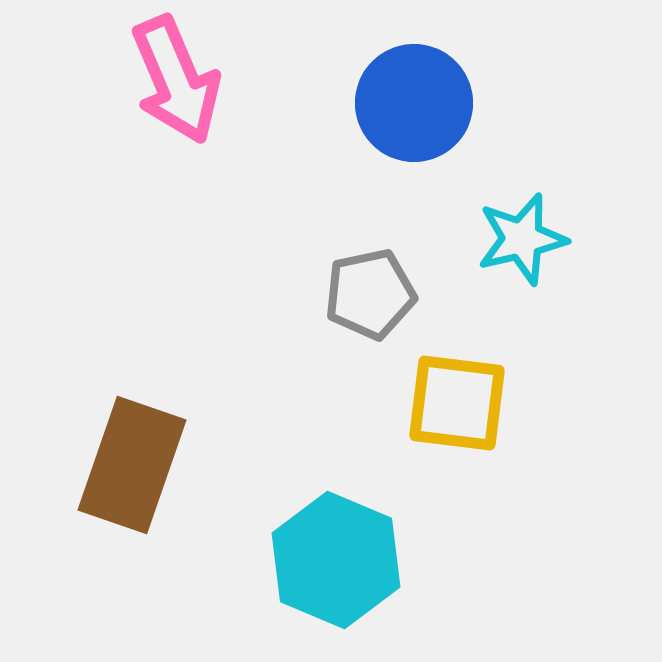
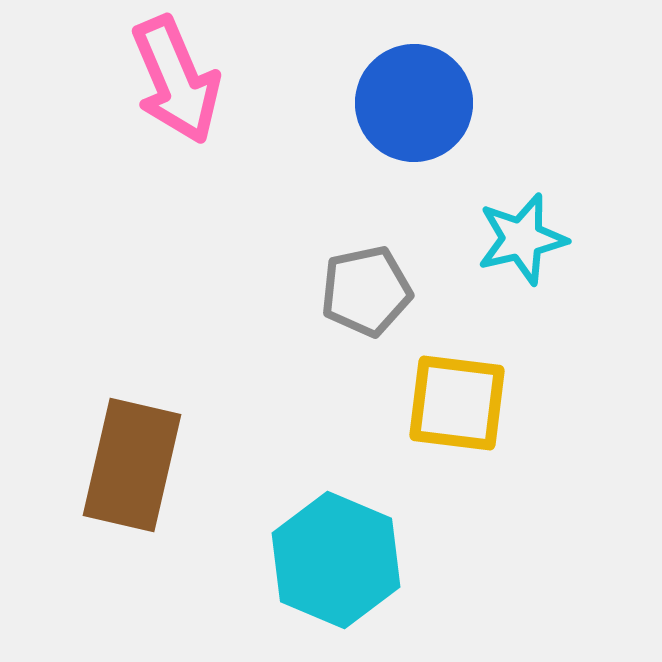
gray pentagon: moved 4 px left, 3 px up
brown rectangle: rotated 6 degrees counterclockwise
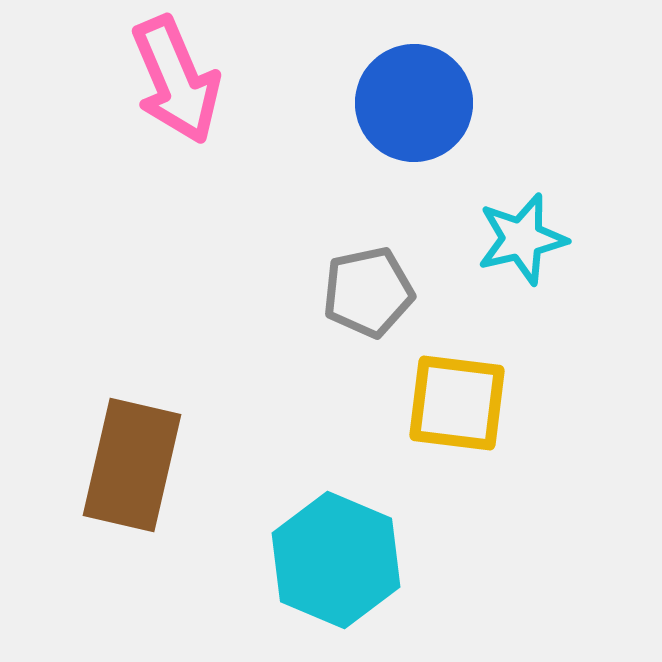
gray pentagon: moved 2 px right, 1 px down
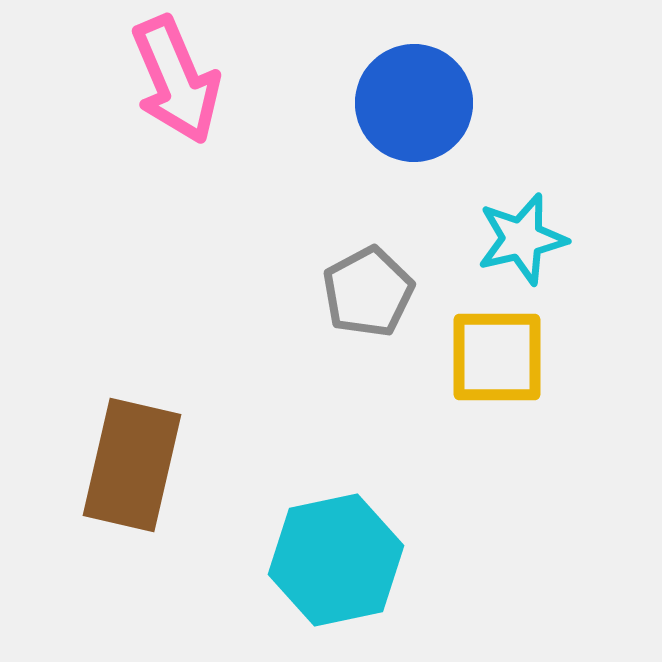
gray pentagon: rotated 16 degrees counterclockwise
yellow square: moved 40 px right, 46 px up; rotated 7 degrees counterclockwise
cyan hexagon: rotated 25 degrees clockwise
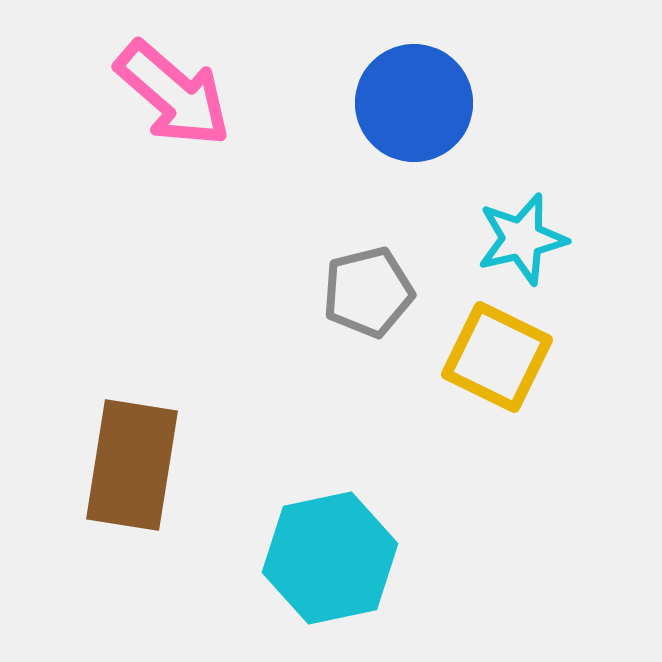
pink arrow: moved 3 px left, 14 px down; rotated 26 degrees counterclockwise
gray pentagon: rotated 14 degrees clockwise
yellow square: rotated 26 degrees clockwise
brown rectangle: rotated 4 degrees counterclockwise
cyan hexagon: moved 6 px left, 2 px up
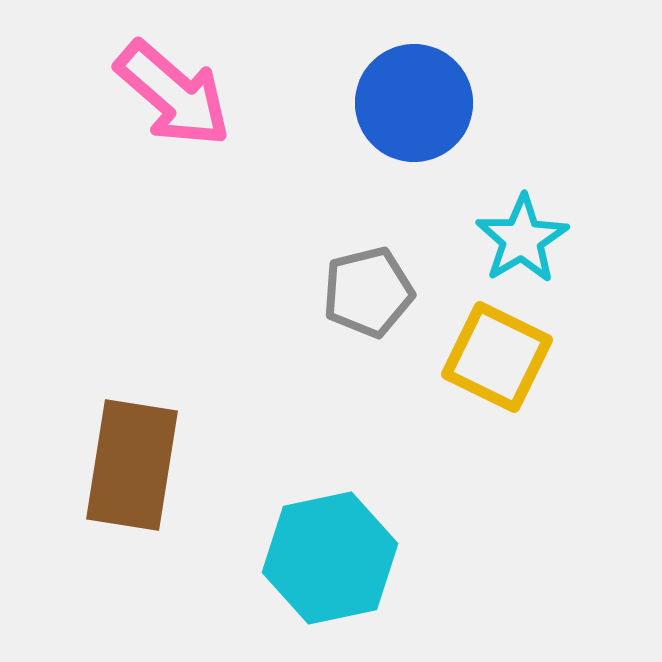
cyan star: rotated 18 degrees counterclockwise
